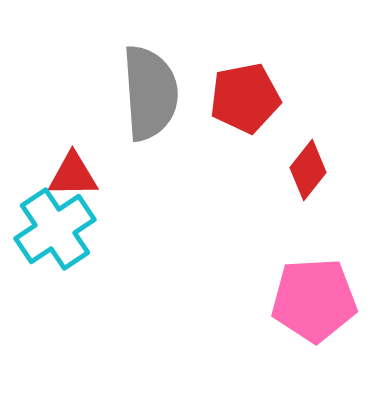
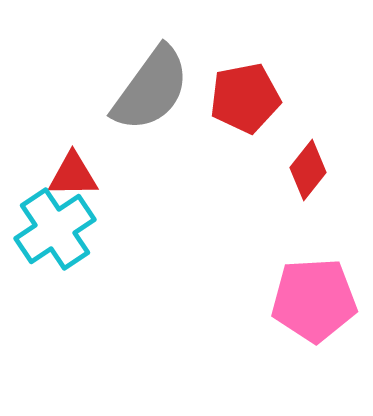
gray semicircle: moved 1 px right, 4 px up; rotated 40 degrees clockwise
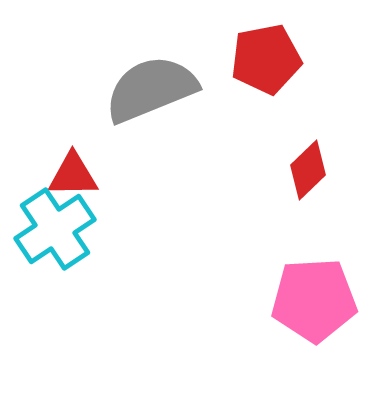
gray semicircle: rotated 148 degrees counterclockwise
red pentagon: moved 21 px right, 39 px up
red diamond: rotated 8 degrees clockwise
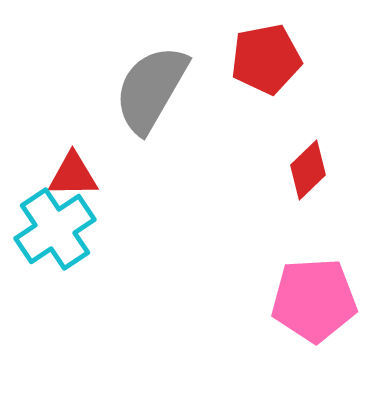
gray semicircle: rotated 38 degrees counterclockwise
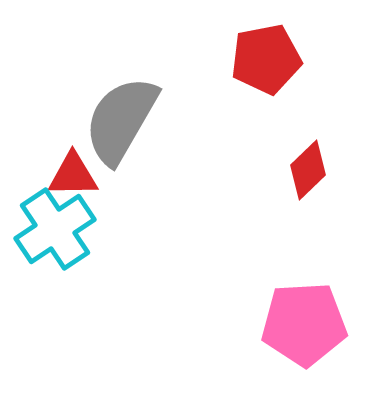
gray semicircle: moved 30 px left, 31 px down
pink pentagon: moved 10 px left, 24 px down
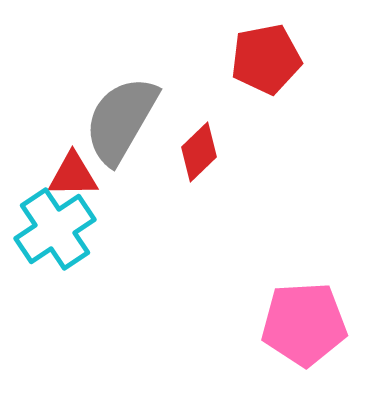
red diamond: moved 109 px left, 18 px up
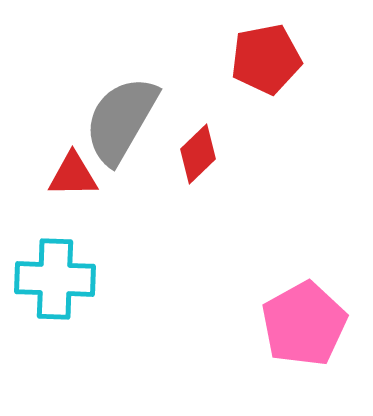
red diamond: moved 1 px left, 2 px down
cyan cross: moved 50 px down; rotated 36 degrees clockwise
pink pentagon: rotated 26 degrees counterclockwise
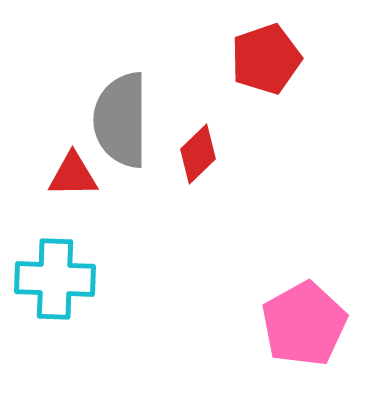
red pentagon: rotated 8 degrees counterclockwise
gray semicircle: rotated 30 degrees counterclockwise
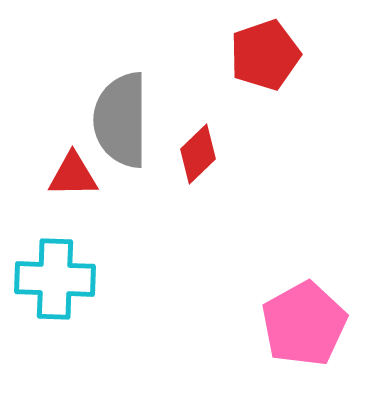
red pentagon: moved 1 px left, 4 px up
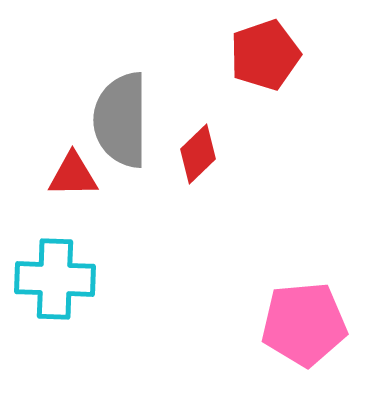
pink pentagon: rotated 24 degrees clockwise
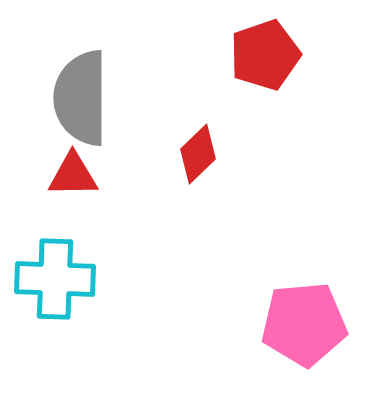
gray semicircle: moved 40 px left, 22 px up
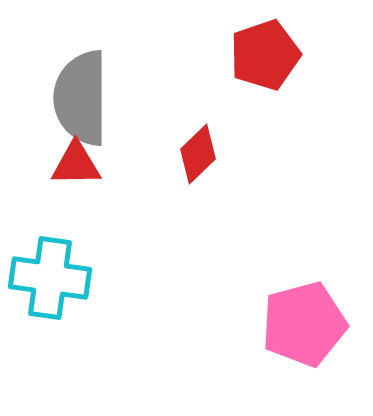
red triangle: moved 3 px right, 11 px up
cyan cross: moved 5 px left, 1 px up; rotated 6 degrees clockwise
pink pentagon: rotated 10 degrees counterclockwise
